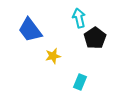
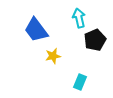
blue trapezoid: moved 6 px right
black pentagon: moved 2 px down; rotated 10 degrees clockwise
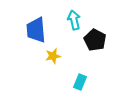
cyan arrow: moved 5 px left, 2 px down
blue trapezoid: rotated 32 degrees clockwise
black pentagon: rotated 20 degrees counterclockwise
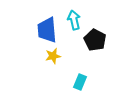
blue trapezoid: moved 11 px right
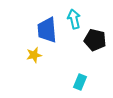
cyan arrow: moved 1 px up
black pentagon: rotated 15 degrees counterclockwise
yellow star: moved 19 px left, 1 px up
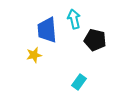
cyan rectangle: moved 1 px left; rotated 14 degrees clockwise
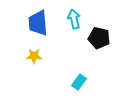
blue trapezoid: moved 9 px left, 7 px up
black pentagon: moved 4 px right, 2 px up
yellow star: moved 1 px down; rotated 14 degrees clockwise
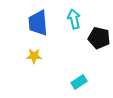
cyan rectangle: rotated 21 degrees clockwise
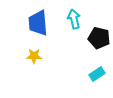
cyan rectangle: moved 18 px right, 8 px up
